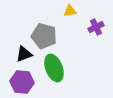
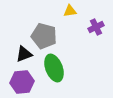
purple hexagon: rotated 10 degrees counterclockwise
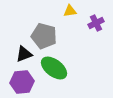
purple cross: moved 4 px up
green ellipse: rotated 32 degrees counterclockwise
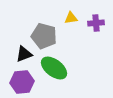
yellow triangle: moved 1 px right, 7 px down
purple cross: rotated 21 degrees clockwise
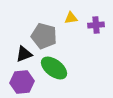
purple cross: moved 2 px down
